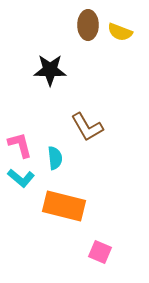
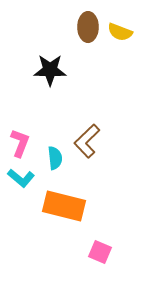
brown ellipse: moved 2 px down
brown L-shape: moved 14 px down; rotated 76 degrees clockwise
pink L-shape: moved 2 px up; rotated 36 degrees clockwise
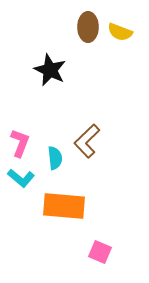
black star: rotated 24 degrees clockwise
orange rectangle: rotated 9 degrees counterclockwise
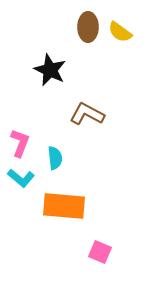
yellow semicircle: rotated 15 degrees clockwise
brown L-shape: moved 27 px up; rotated 72 degrees clockwise
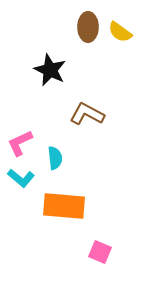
pink L-shape: rotated 136 degrees counterclockwise
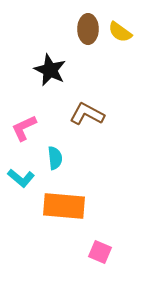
brown ellipse: moved 2 px down
pink L-shape: moved 4 px right, 15 px up
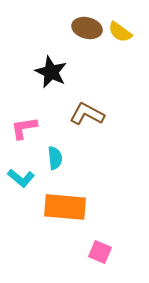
brown ellipse: moved 1 px left, 1 px up; rotated 76 degrees counterclockwise
black star: moved 1 px right, 2 px down
pink L-shape: rotated 16 degrees clockwise
orange rectangle: moved 1 px right, 1 px down
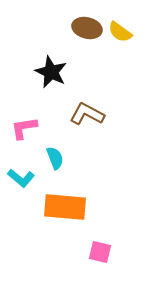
cyan semicircle: rotated 15 degrees counterclockwise
pink square: rotated 10 degrees counterclockwise
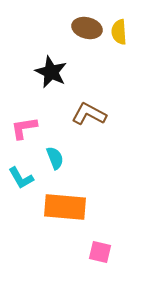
yellow semicircle: moved 1 px left; rotated 50 degrees clockwise
brown L-shape: moved 2 px right
cyan L-shape: rotated 20 degrees clockwise
